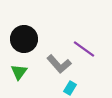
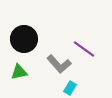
green triangle: rotated 42 degrees clockwise
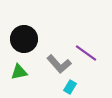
purple line: moved 2 px right, 4 px down
cyan rectangle: moved 1 px up
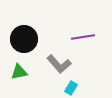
purple line: moved 3 px left, 16 px up; rotated 45 degrees counterclockwise
cyan rectangle: moved 1 px right, 1 px down
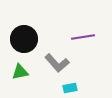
gray L-shape: moved 2 px left, 1 px up
green triangle: moved 1 px right
cyan rectangle: moved 1 px left; rotated 48 degrees clockwise
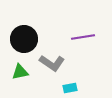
gray L-shape: moved 5 px left; rotated 15 degrees counterclockwise
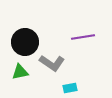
black circle: moved 1 px right, 3 px down
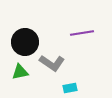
purple line: moved 1 px left, 4 px up
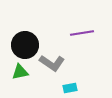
black circle: moved 3 px down
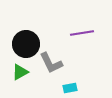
black circle: moved 1 px right, 1 px up
gray L-shape: moved 1 px left; rotated 30 degrees clockwise
green triangle: rotated 18 degrees counterclockwise
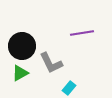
black circle: moved 4 px left, 2 px down
green triangle: moved 1 px down
cyan rectangle: moved 1 px left; rotated 40 degrees counterclockwise
